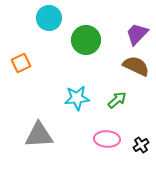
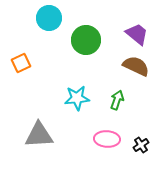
purple trapezoid: rotated 85 degrees clockwise
green arrow: rotated 30 degrees counterclockwise
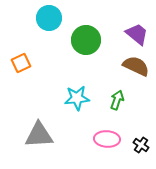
black cross: rotated 21 degrees counterclockwise
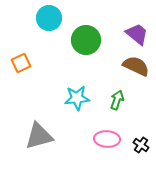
gray triangle: moved 1 px down; rotated 12 degrees counterclockwise
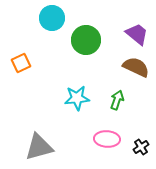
cyan circle: moved 3 px right
brown semicircle: moved 1 px down
gray triangle: moved 11 px down
black cross: moved 2 px down; rotated 21 degrees clockwise
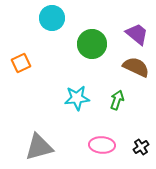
green circle: moved 6 px right, 4 px down
pink ellipse: moved 5 px left, 6 px down
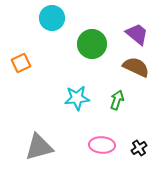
black cross: moved 2 px left, 1 px down
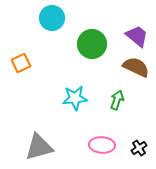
purple trapezoid: moved 2 px down
cyan star: moved 2 px left
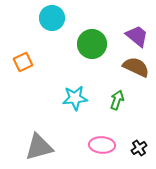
orange square: moved 2 px right, 1 px up
